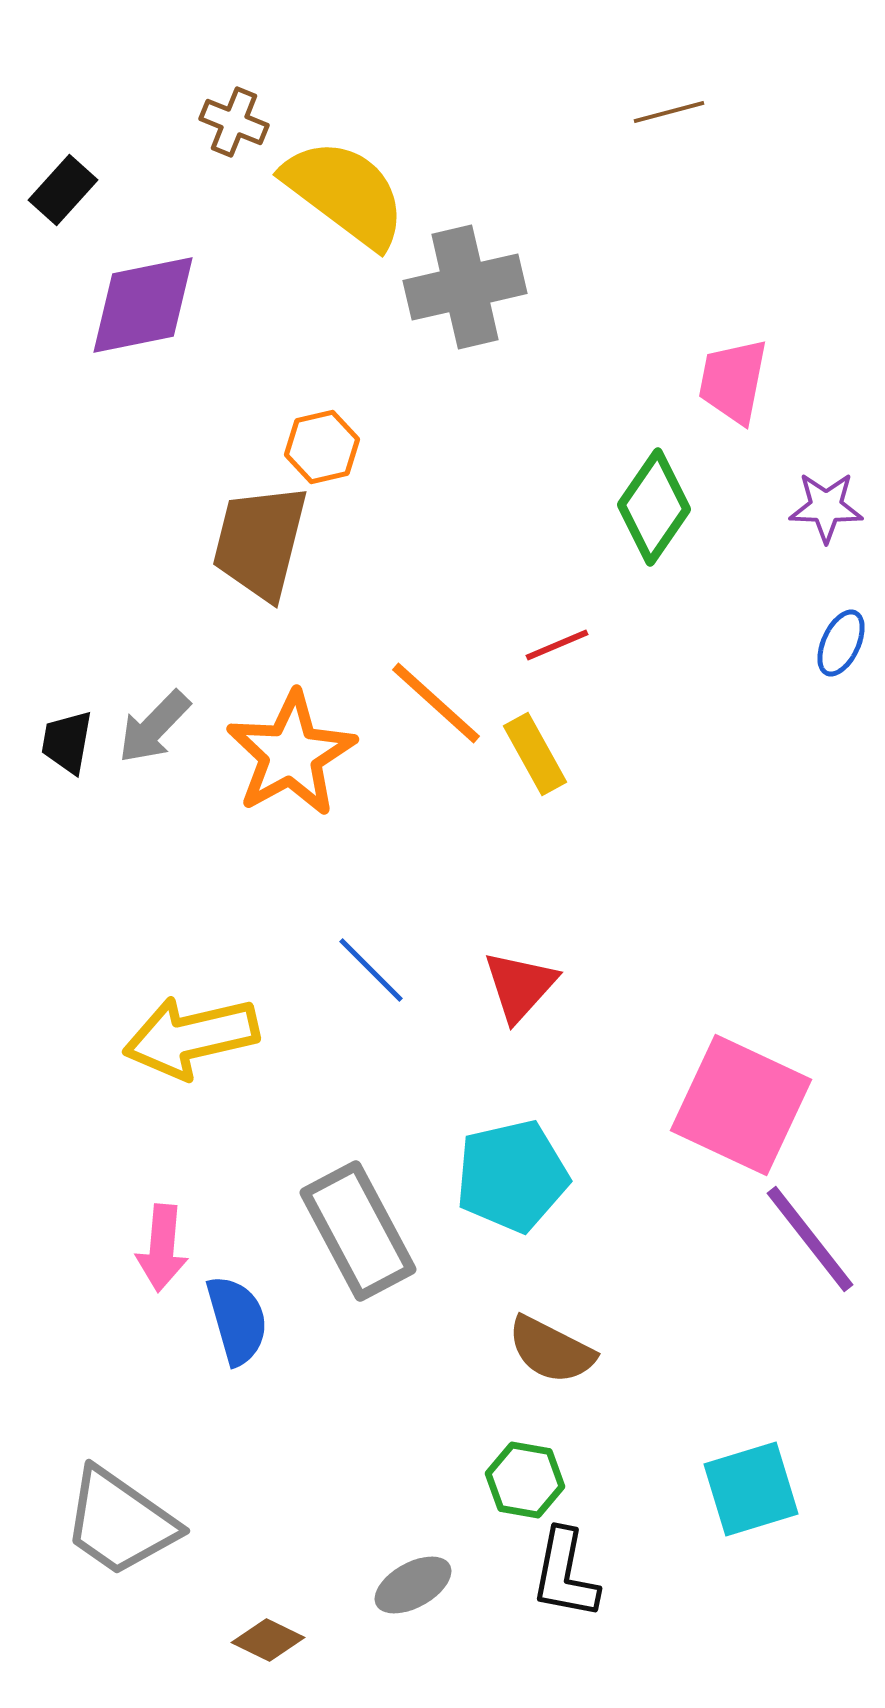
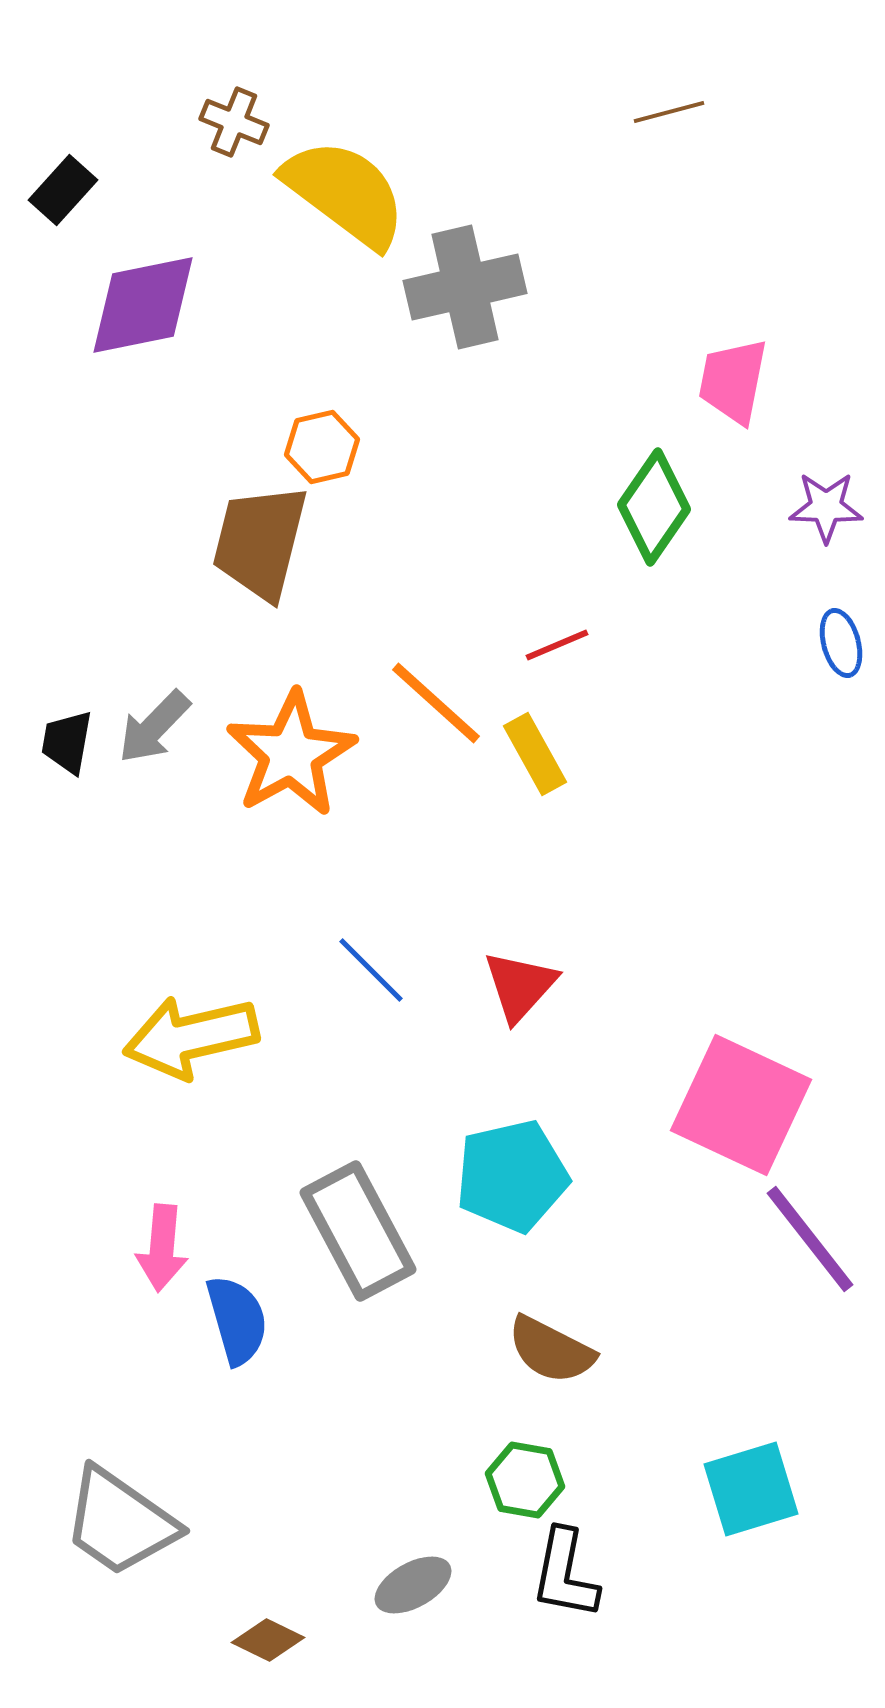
blue ellipse: rotated 40 degrees counterclockwise
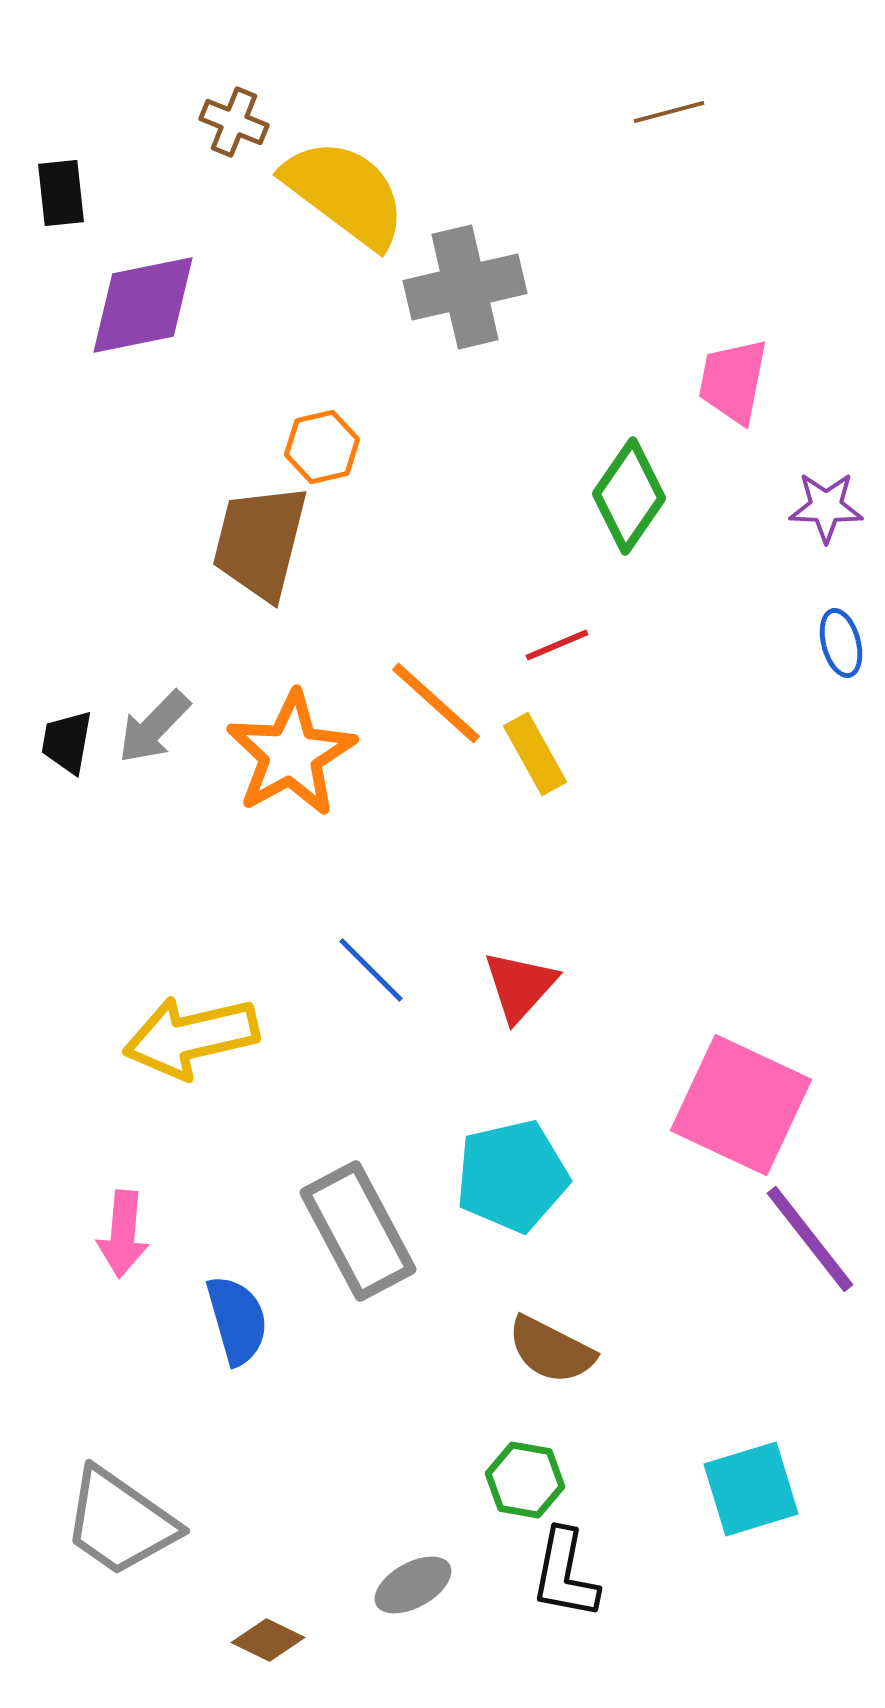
black rectangle: moved 2 px left, 3 px down; rotated 48 degrees counterclockwise
green diamond: moved 25 px left, 11 px up
pink arrow: moved 39 px left, 14 px up
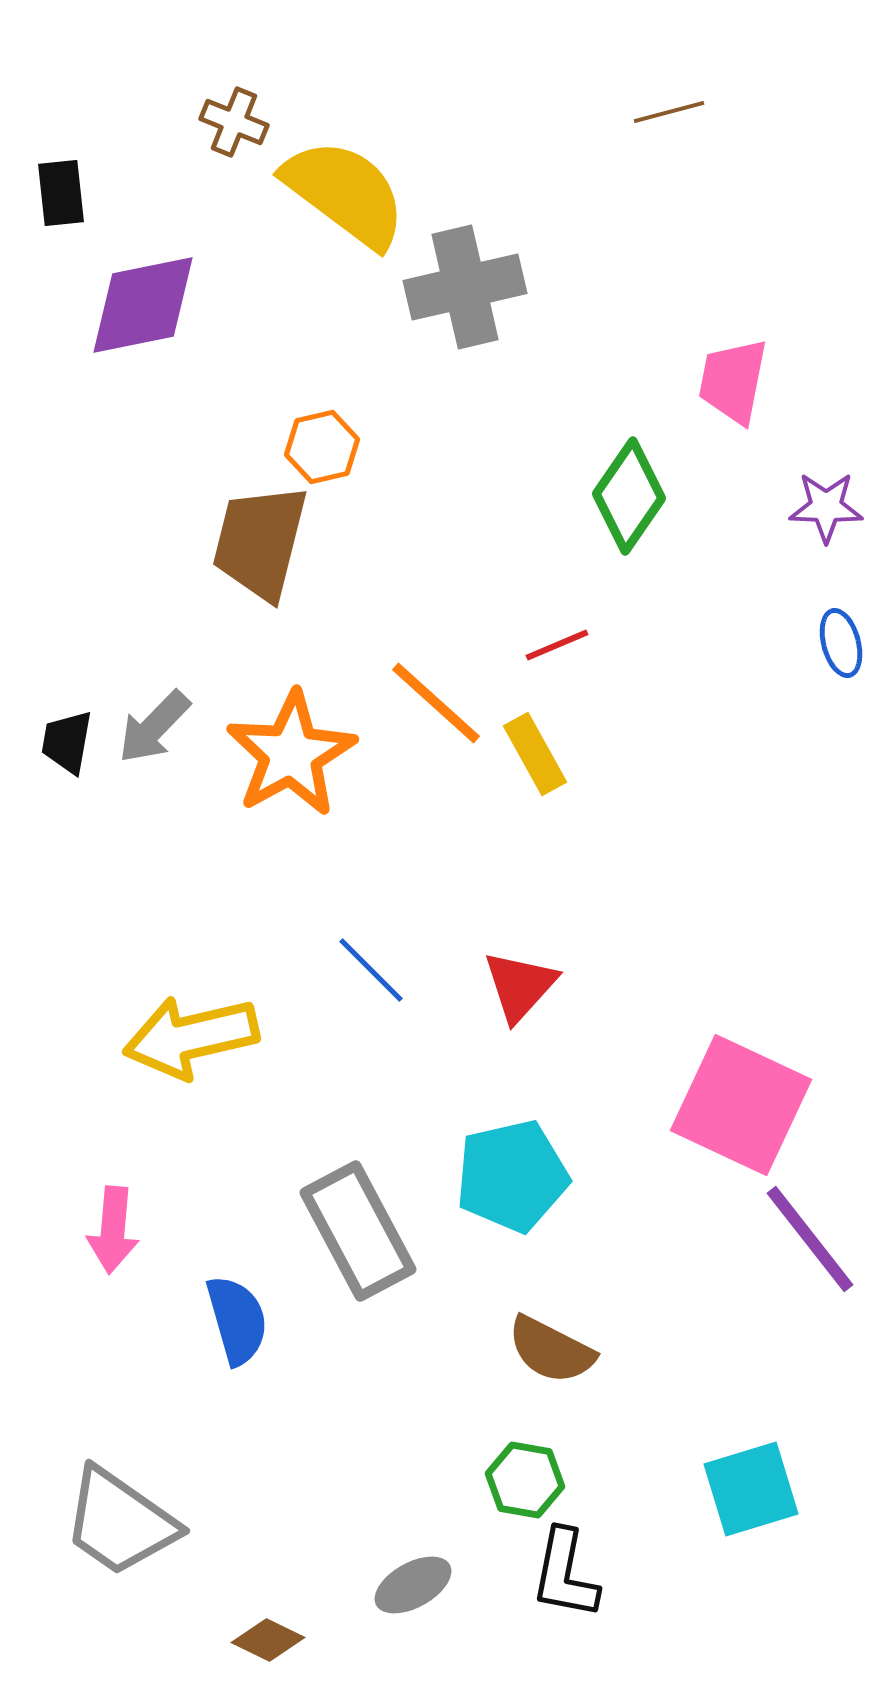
pink arrow: moved 10 px left, 4 px up
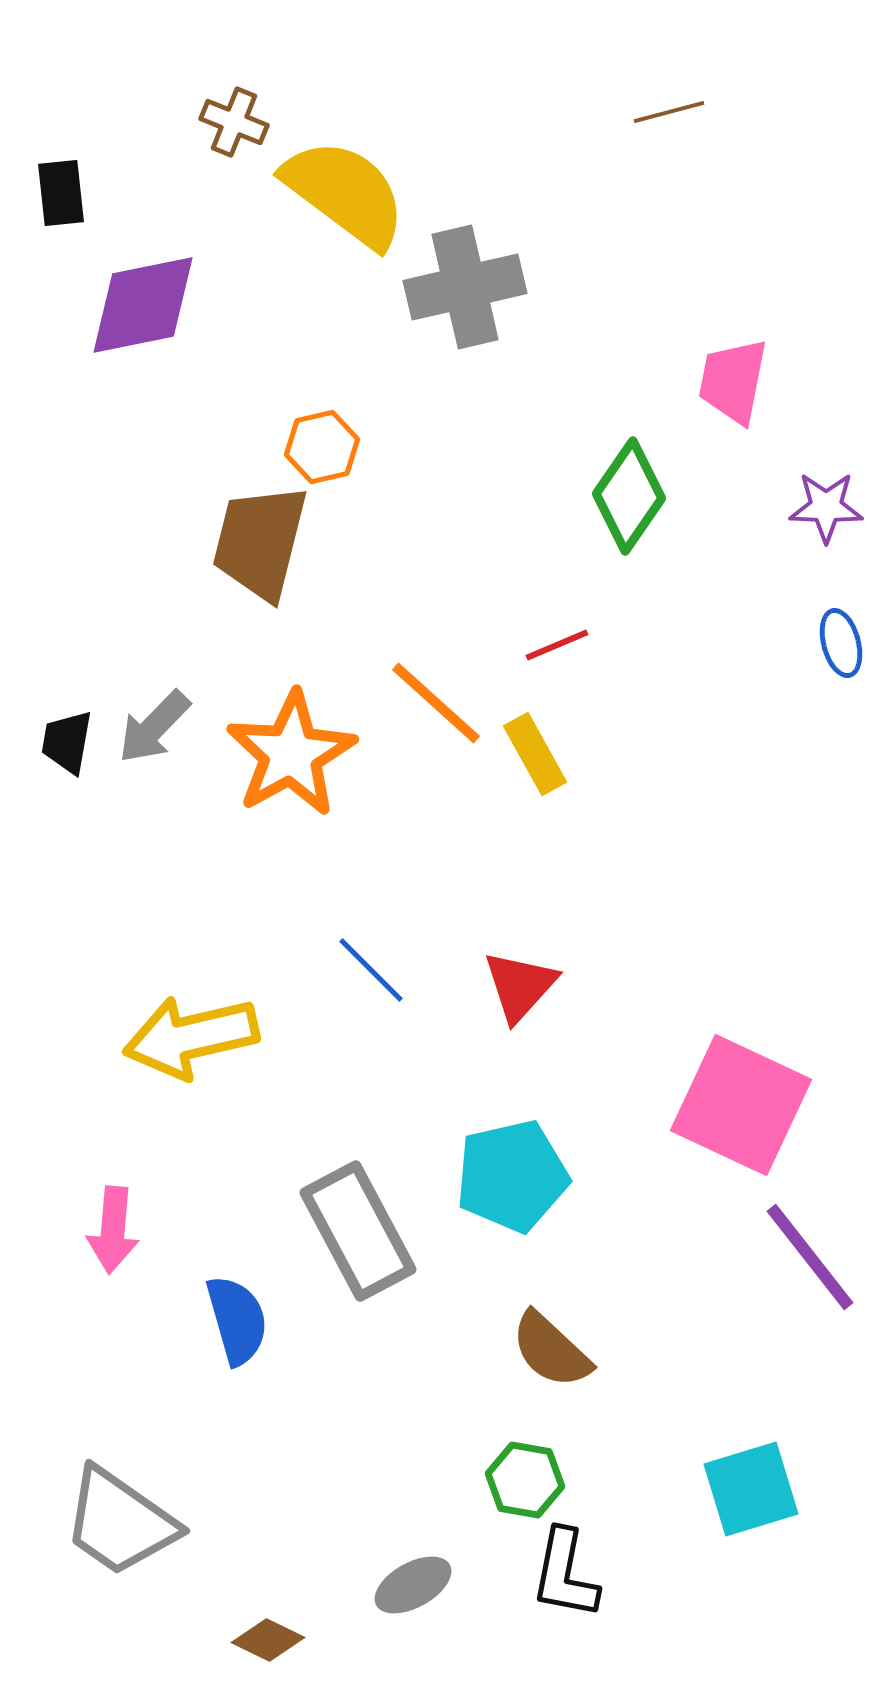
purple line: moved 18 px down
brown semicircle: rotated 16 degrees clockwise
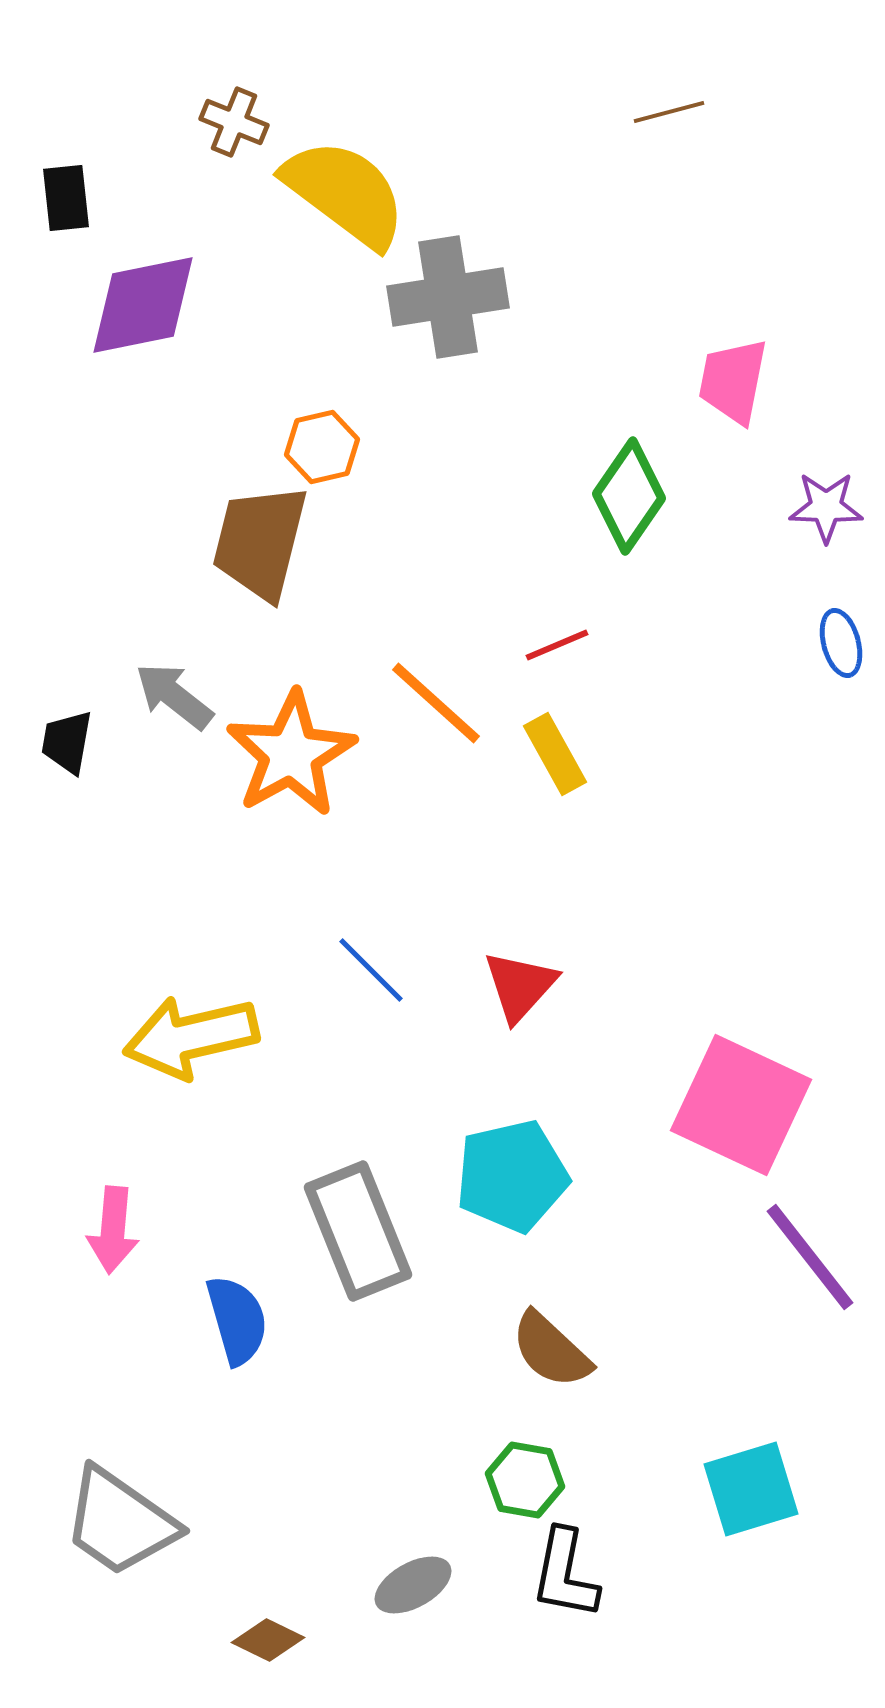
black rectangle: moved 5 px right, 5 px down
gray cross: moved 17 px left, 10 px down; rotated 4 degrees clockwise
gray arrow: moved 20 px right, 31 px up; rotated 84 degrees clockwise
yellow rectangle: moved 20 px right
gray rectangle: rotated 6 degrees clockwise
